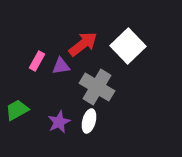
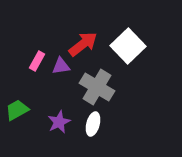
white ellipse: moved 4 px right, 3 px down
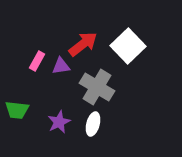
green trapezoid: rotated 145 degrees counterclockwise
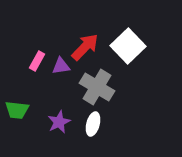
red arrow: moved 2 px right, 3 px down; rotated 8 degrees counterclockwise
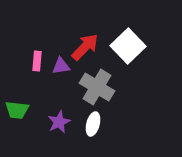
pink rectangle: rotated 24 degrees counterclockwise
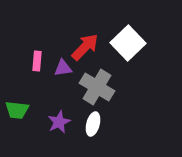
white square: moved 3 px up
purple triangle: moved 2 px right, 2 px down
